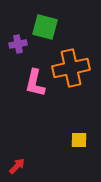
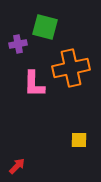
pink L-shape: moved 1 px left, 1 px down; rotated 12 degrees counterclockwise
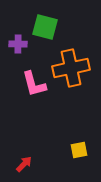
purple cross: rotated 12 degrees clockwise
pink L-shape: rotated 16 degrees counterclockwise
yellow square: moved 10 px down; rotated 12 degrees counterclockwise
red arrow: moved 7 px right, 2 px up
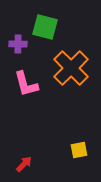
orange cross: rotated 33 degrees counterclockwise
pink L-shape: moved 8 px left
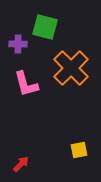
red arrow: moved 3 px left
